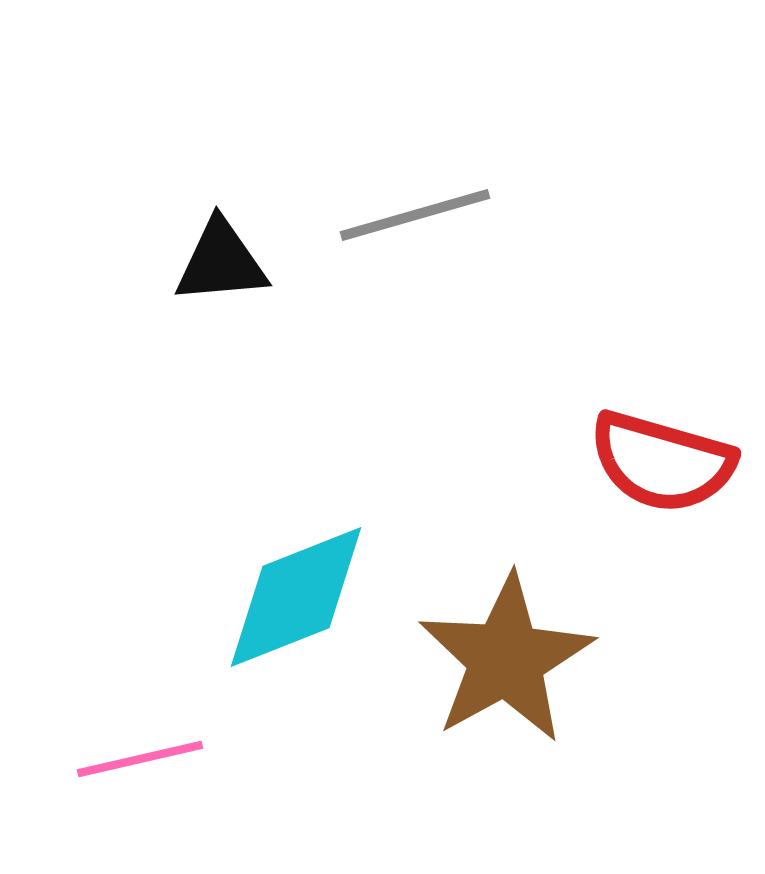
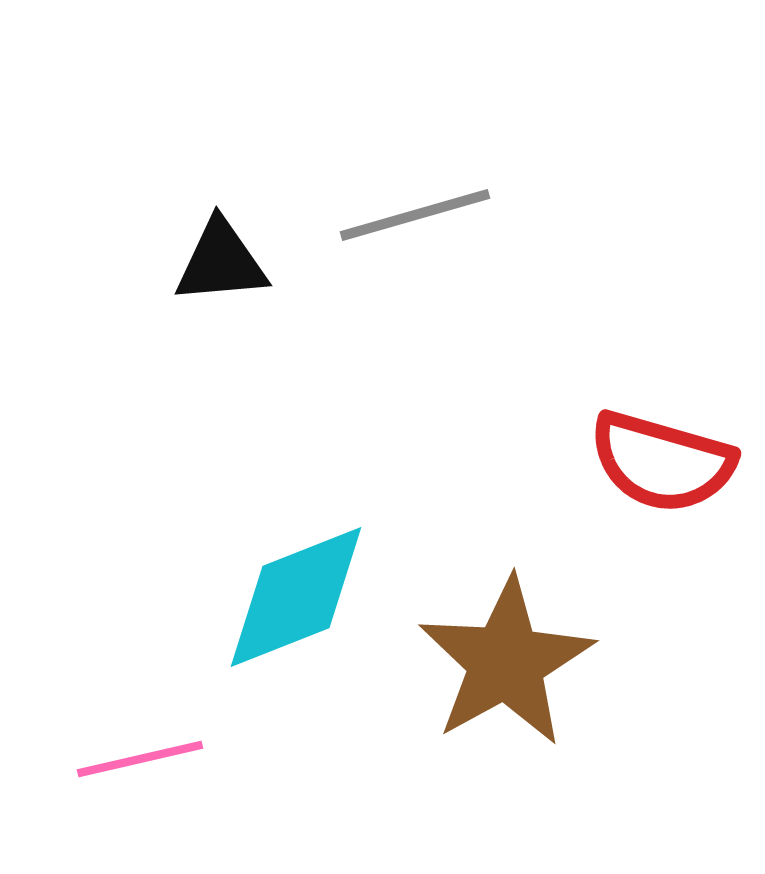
brown star: moved 3 px down
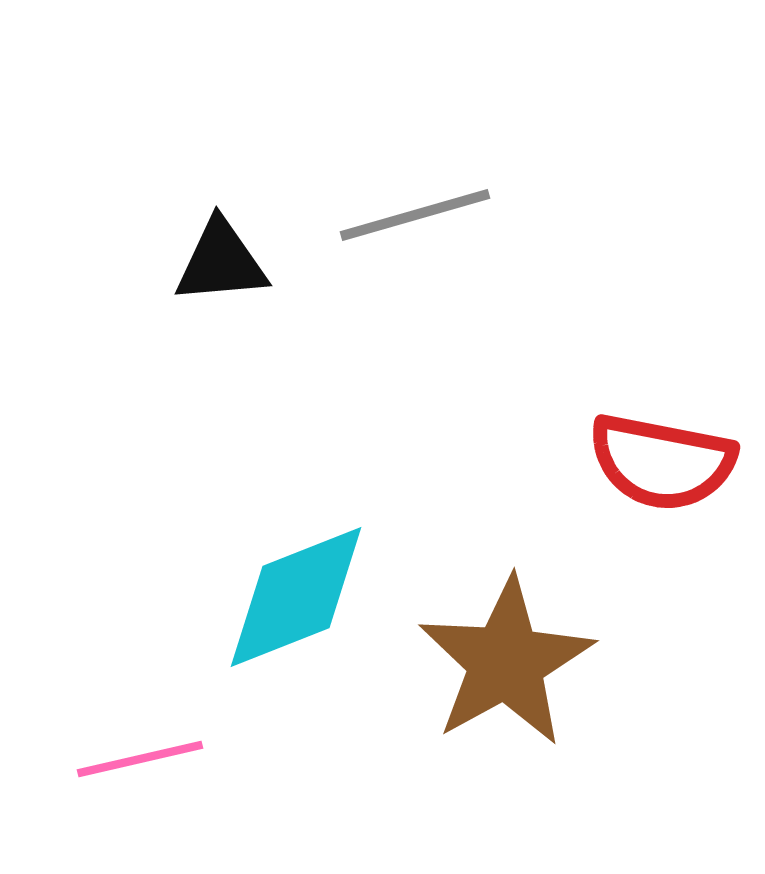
red semicircle: rotated 5 degrees counterclockwise
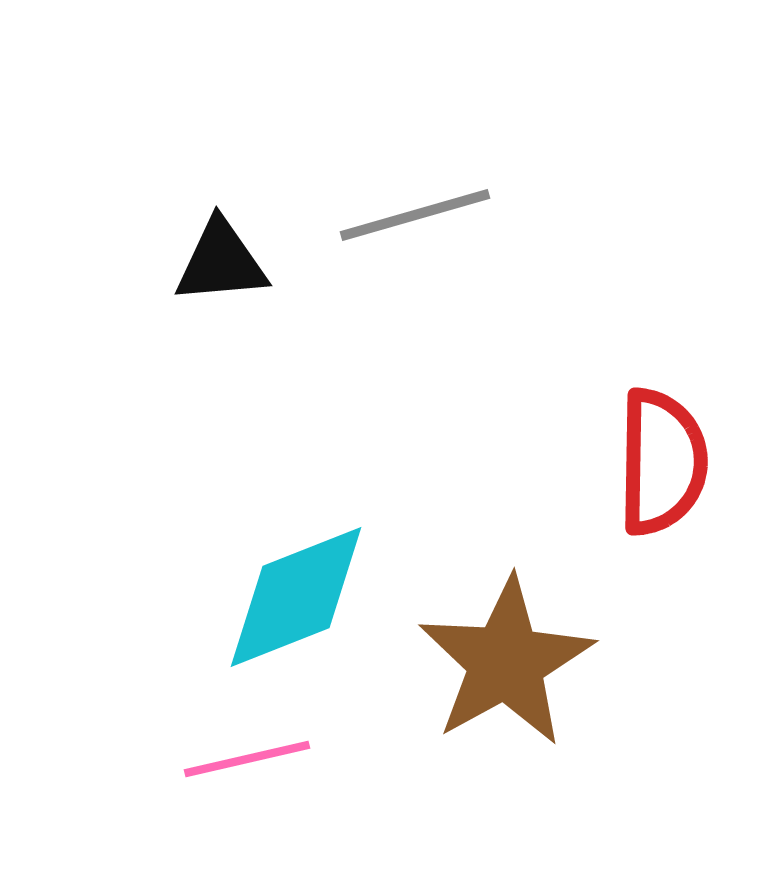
red semicircle: rotated 100 degrees counterclockwise
pink line: moved 107 px right
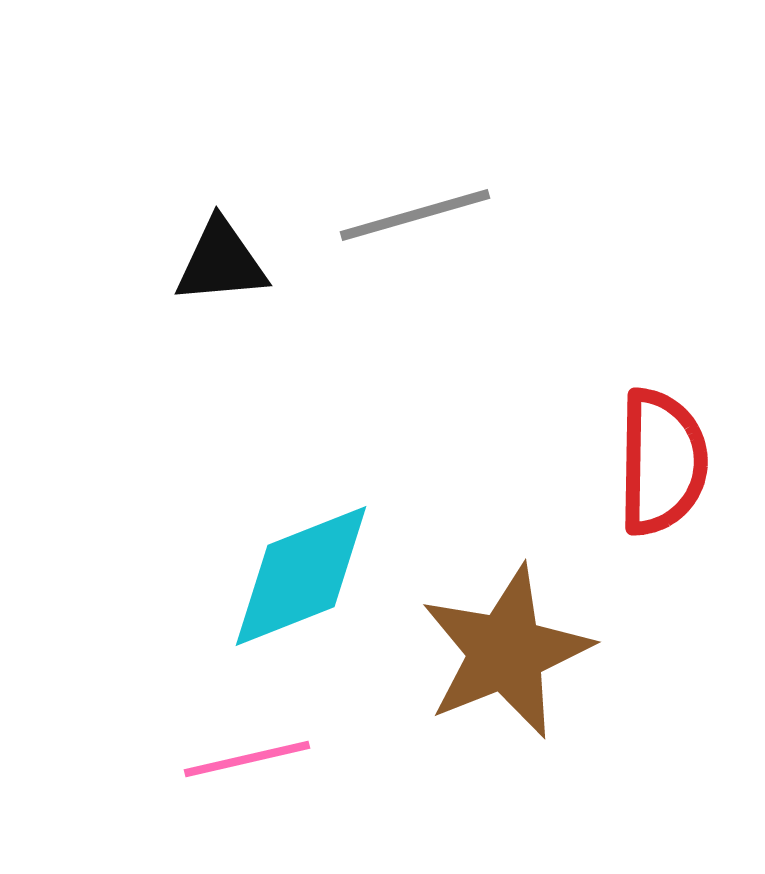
cyan diamond: moved 5 px right, 21 px up
brown star: moved 10 px up; rotated 7 degrees clockwise
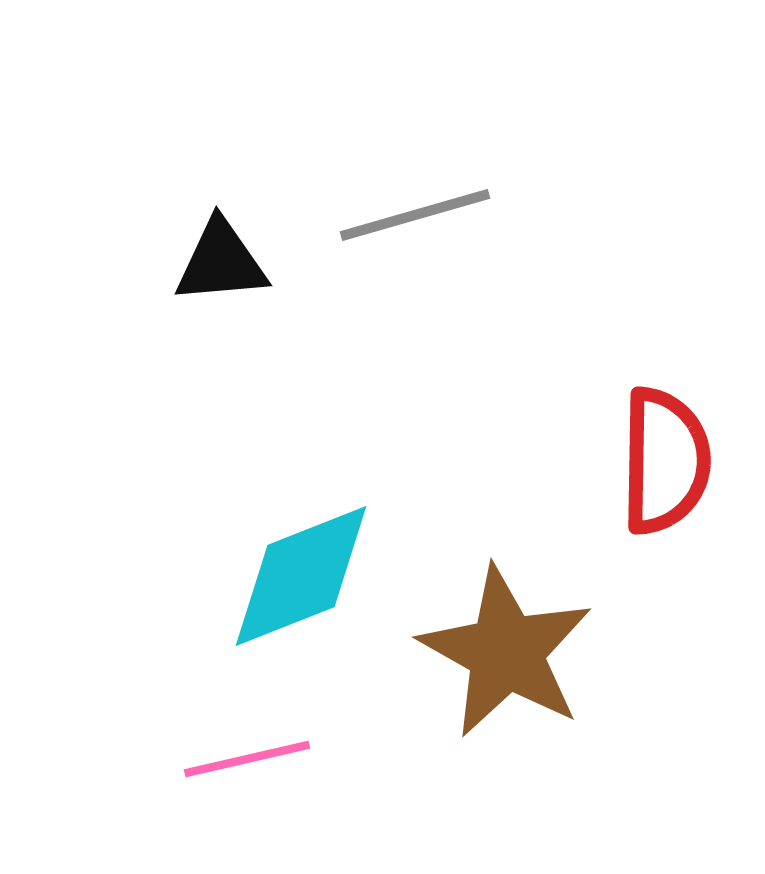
red semicircle: moved 3 px right, 1 px up
brown star: rotated 21 degrees counterclockwise
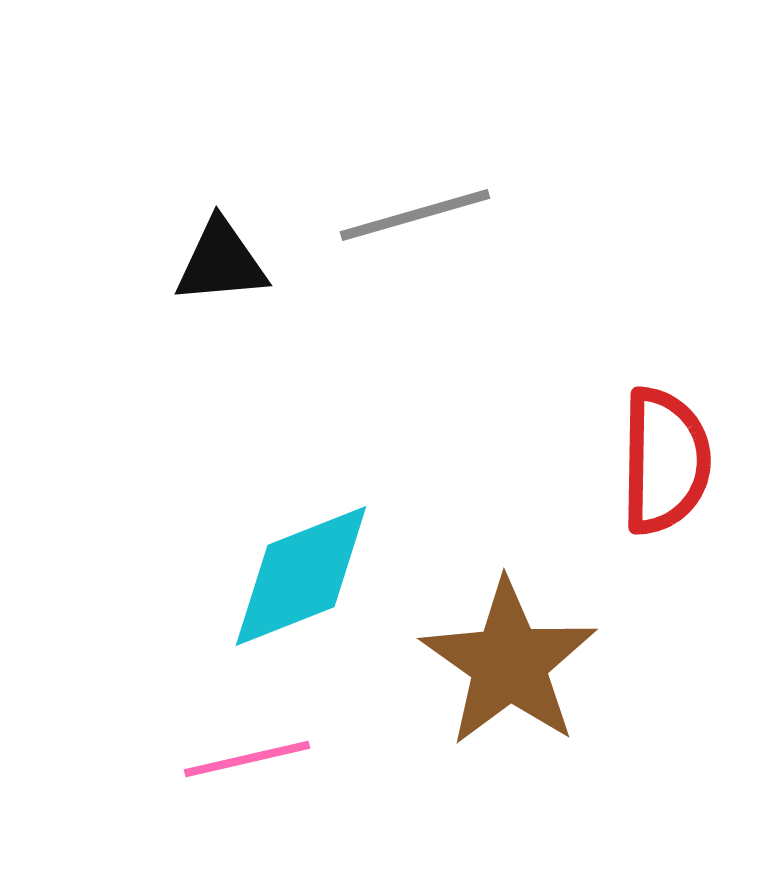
brown star: moved 3 px right, 11 px down; rotated 6 degrees clockwise
